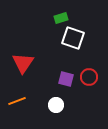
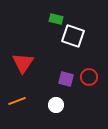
green rectangle: moved 5 px left, 1 px down; rotated 32 degrees clockwise
white square: moved 2 px up
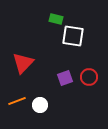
white square: rotated 10 degrees counterclockwise
red triangle: rotated 10 degrees clockwise
purple square: moved 1 px left, 1 px up; rotated 35 degrees counterclockwise
white circle: moved 16 px left
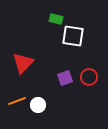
white circle: moved 2 px left
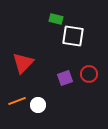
red circle: moved 3 px up
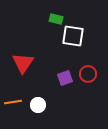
red triangle: rotated 10 degrees counterclockwise
red circle: moved 1 px left
orange line: moved 4 px left, 1 px down; rotated 12 degrees clockwise
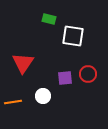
green rectangle: moved 7 px left
purple square: rotated 14 degrees clockwise
white circle: moved 5 px right, 9 px up
